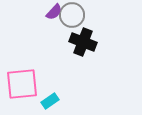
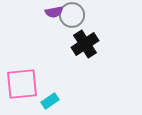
purple semicircle: rotated 36 degrees clockwise
black cross: moved 2 px right, 2 px down; rotated 36 degrees clockwise
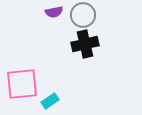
gray circle: moved 11 px right
black cross: rotated 20 degrees clockwise
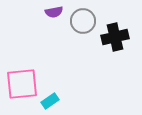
gray circle: moved 6 px down
black cross: moved 30 px right, 7 px up
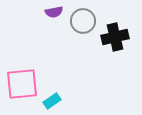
cyan rectangle: moved 2 px right
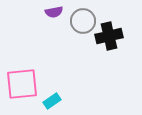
black cross: moved 6 px left, 1 px up
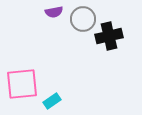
gray circle: moved 2 px up
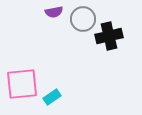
cyan rectangle: moved 4 px up
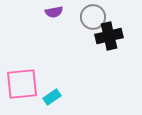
gray circle: moved 10 px right, 2 px up
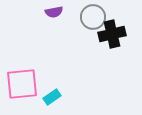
black cross: moved 3 px right, 2 px up
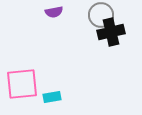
gray circle: moved 8 px right, 2 px up
black cross: moved 1 px left, 2 px up
cyan rectangle: rotated 24 degrees clockwise
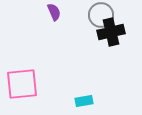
purple semicircle: rotated 102 degrees counterclockwise
cyan rectangle: moved 32 px right, 4 px down
